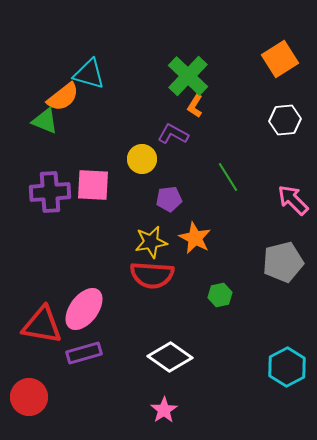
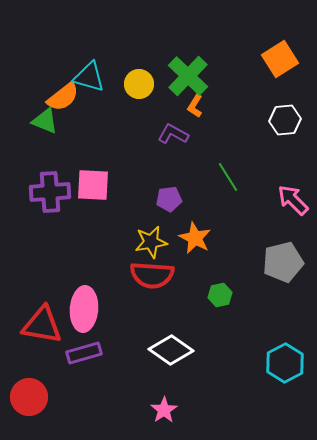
cyan triangle: moved 3 px down
yellow circle: moved 3 px left, 75 px up
pink ellipse: rotated 33 degrees counterclockwise
white diamond: moved 1 px right, 7 px up
cyan hexagon: moved 2 px left, 4 px up
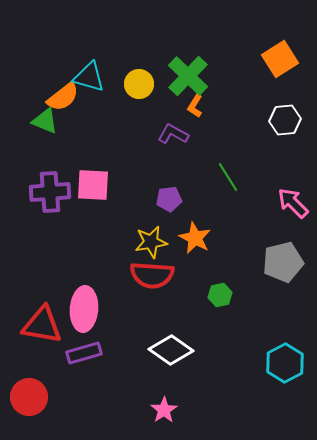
pink arrow: moved 3 px down
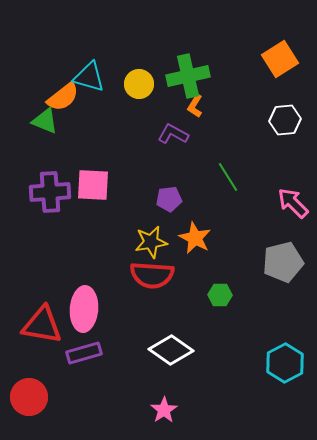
green cross: rotated 33 degrees clockwise
green hexagon: rotated 15 degrees clockwise
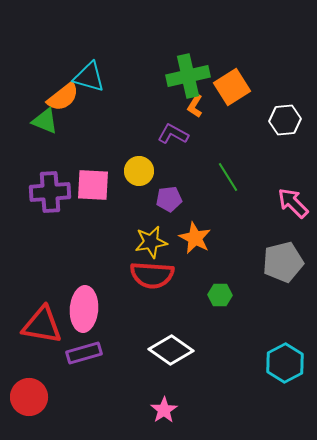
orange square: moved 48 px left, 28 px down
yellow circle: moved 87 px down
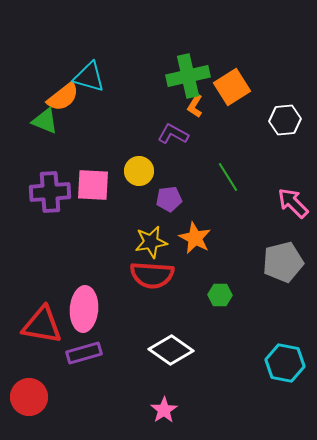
cyan hexagon: rotated 21 degrees counterclockwise
